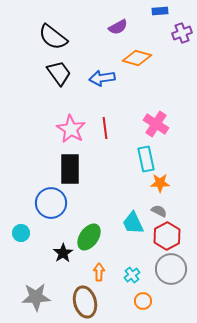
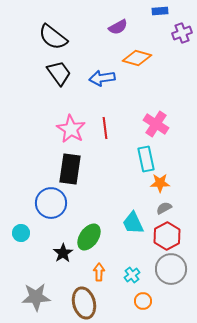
black rectangle: rotated 8 degrees clockwise
gray semicircle: moved 5 px right, 3 px up; rotated 56 degrees counterclockwise
brown ellipse: moved 1 px left, 1 px down
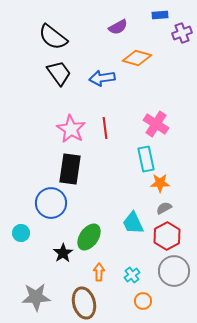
blue rectangle: moved 4 px down
gray circle: moved 3 px right, 2 px down
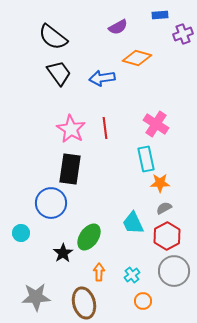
purple cross: moved 1 px right, 1 px down
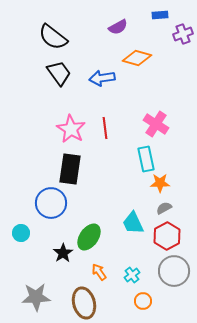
orange arrow: rotated 36 degrees counterclockwise
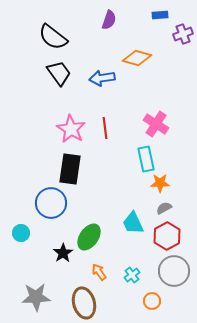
purple semicircle: moved 9 px left, 7 px up; rotated 42 degrees counterclockwise
orange circle: moved 9 px right
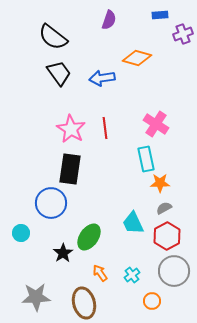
orange arrow: moved 1 px right, 1 px down
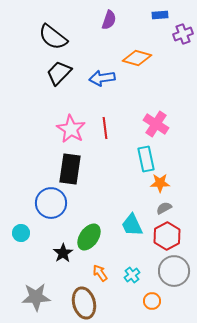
black trapezoid: rotated 100 degrees counterclockwise
cyan trapezoid: moved 1 px left, 2 px down
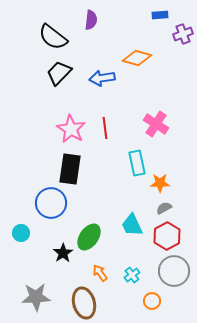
purple semicircle: moved 18 px left; rotated 12 degrees counterclockwise
cyan rectangle: moved 9 px left, 4 px down
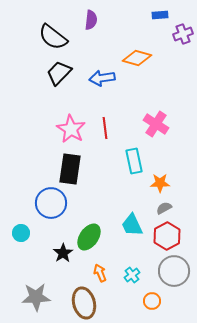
cyan rectangle: moved 3 px left, 2 px up
orange arrow: rotated 12 degrees clockwise
